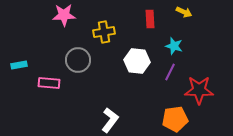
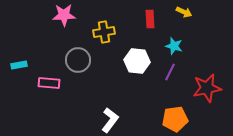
red star: moved 8 px right, 2 px up; rotated 12 degrees counterclockwise
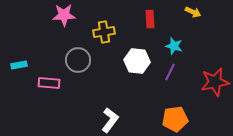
yellow arrow: moved 9 px right
red star: moved 8 px right, 6 px up
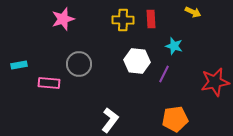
pink star: moved 1 px left, 4 px down; rotated 15 degrees counterclockwise
red rectangle: moved 1 px right
yellow cross: moved 19 px right, 12 px up; rotated 10 degrees clockwise
gray circle: moved 1 px right, 4 px down
purple line: moved 6 px left, 2 px down
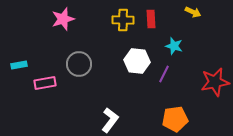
pink rectangle: moved 4 px left; rotated 15 degrees counterclockwise
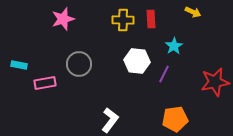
cyan star: rotated 24 degrees clockwise
cyan rectangle: rotated 21 degrees clockwise
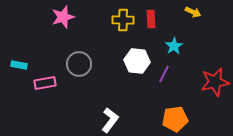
pink star: moved 2 px up
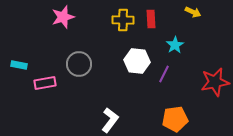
cyan star: moved 1 px right, 1 px up
